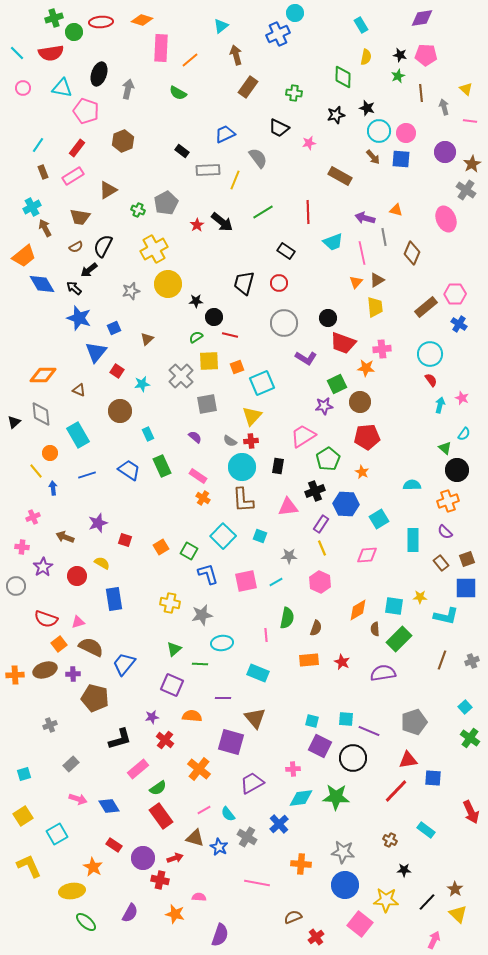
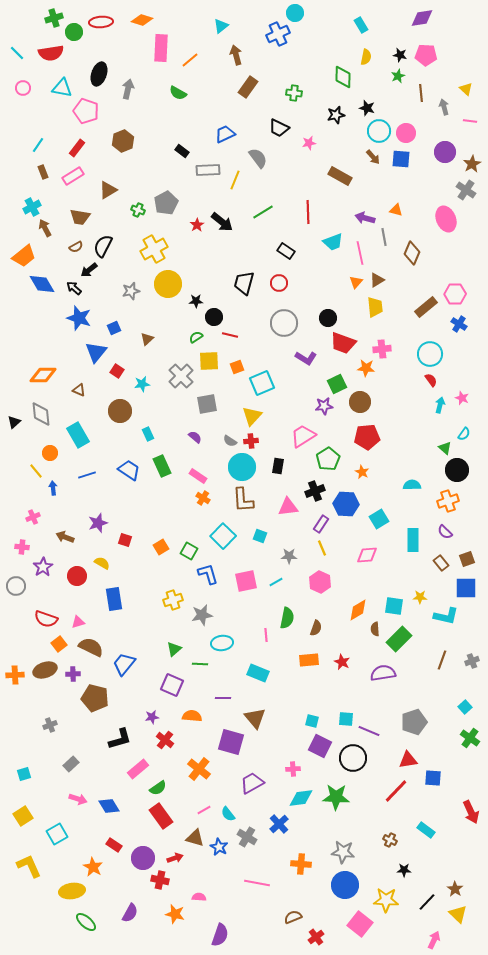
pink line at (362, 253): moved 2 px left
yellow cross at (170, 603): moved 3 px right, 3 px up; rotated 30 degrees counterclockwise
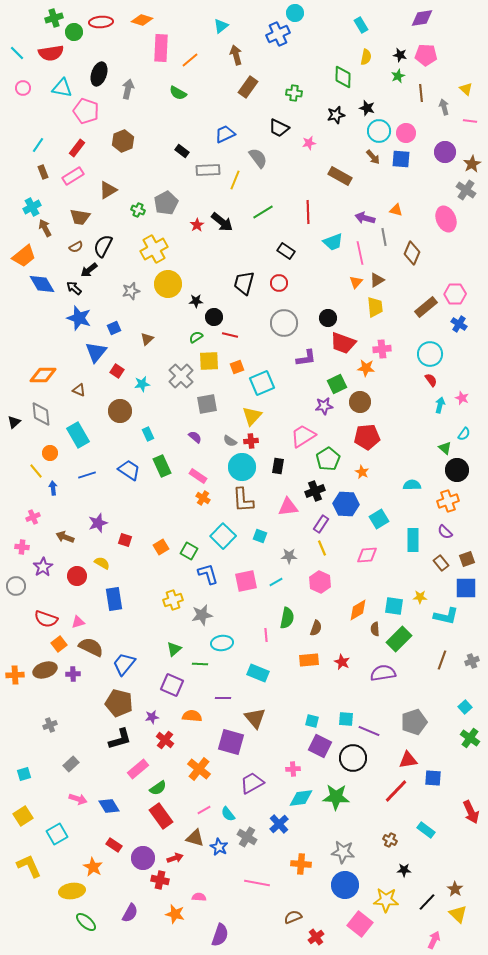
purple L-shape at (306, 358): rotated 40 degrees counterclockwise
brown pentagon at (95, 698): moved 24 px right, 5 px down
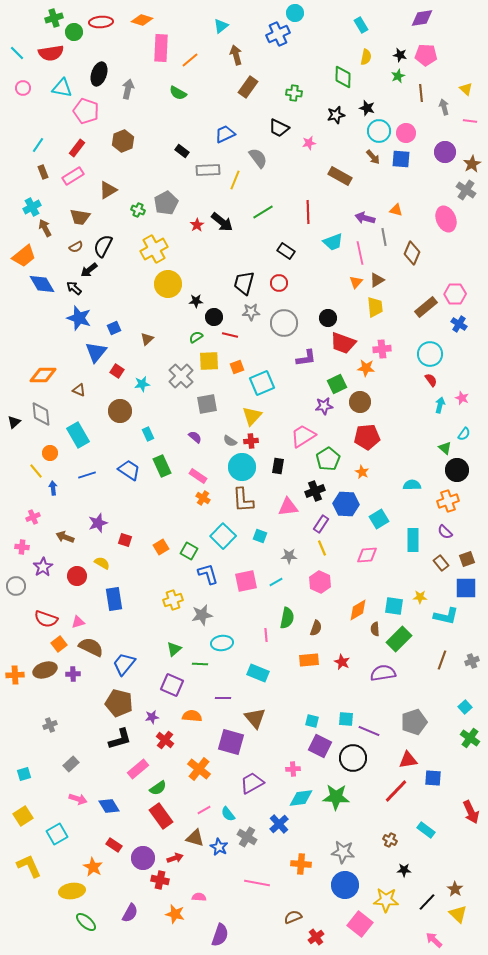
gray star at (131, 291): moved 120 px right, 21 px down; rotated 12 degrees clockwise
pink arrow at (434, 940): rotated 72 degrees counterclockwise
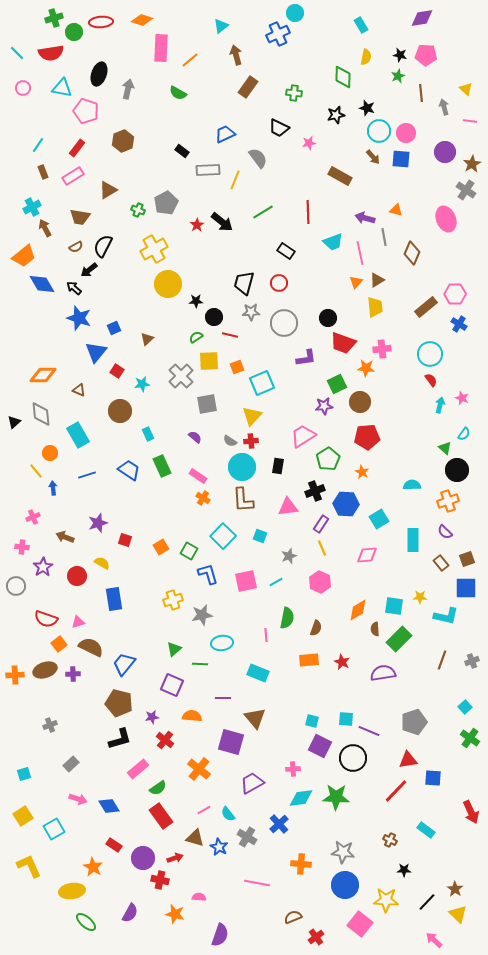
gray star at (289, 556): rotated 21 degrees counterclockwise
cyan square at (57, 834): moved 3 px left, 5 px up
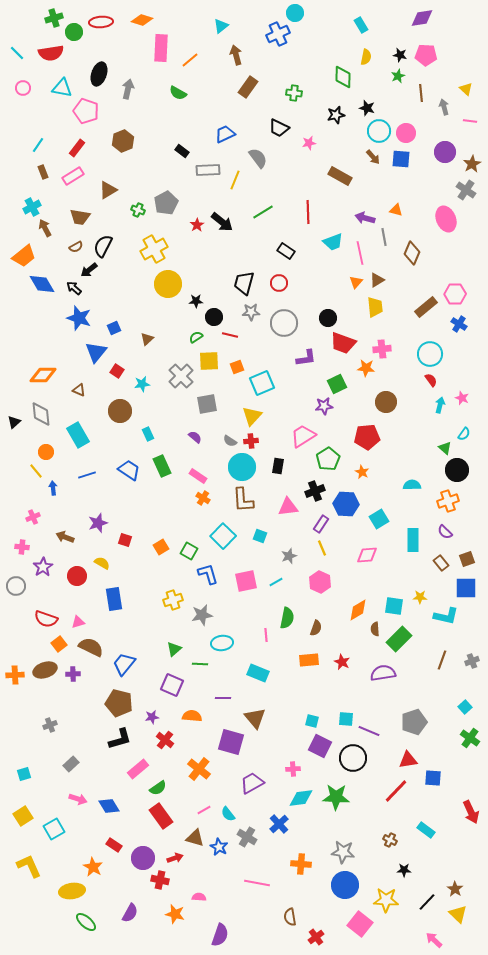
brown circle at (360, 402): moved 26 px right
orange circle at (50, 453): moved 4 px left, 1 px up
brown semicircle at (293, 917): moved 3 px left; rotated 78 degrees counterclockwise
